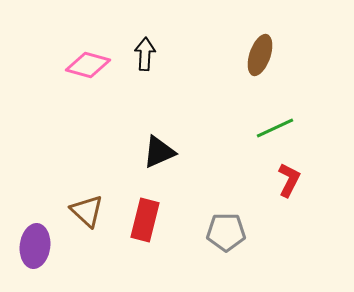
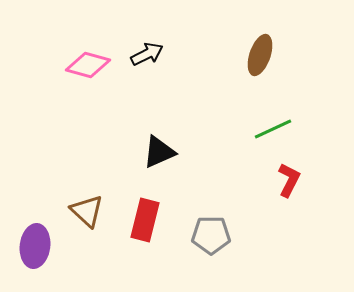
black arrow: moved 2 px right; rotated 60 degrees clockwise
green line: moved 2 px left, 1 px down
gray pentagon: moved 15 px left, 3 px down
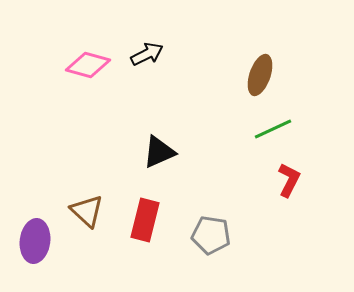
brown ellipse: moved 20 px down
gray pentagon: rotated 9 degrees clockwise
purple ellipse: moved 5 px up
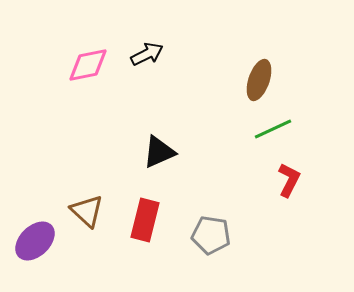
pink diamond: rotated 27 degrees counterclockwise
brown ellipse: moved 1 px left, 5 px down
purple ellipse: rotated 39 degrees clockwise
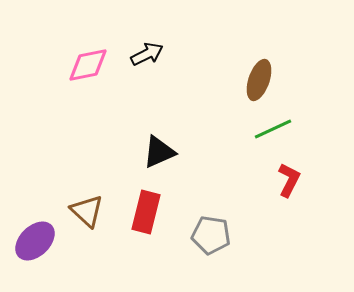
red rectangle: moved 1 px right, 8 px up
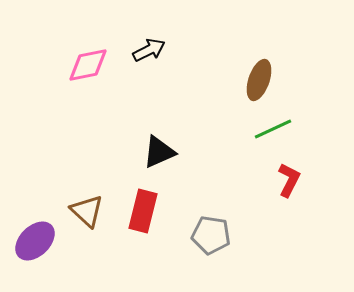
black arrow: moved 2 px right, 4 px up
red rectangle: moved 3 px left, 1 px up
